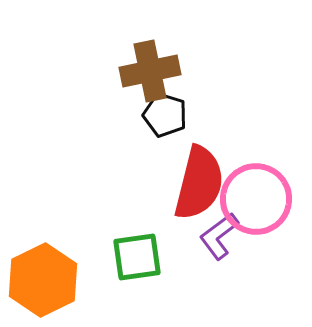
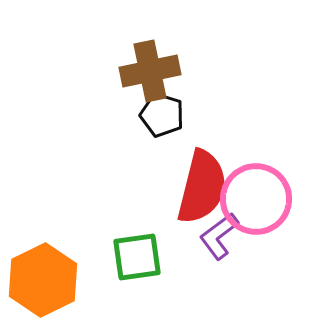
black pentagon: moved 3 px left
red semicircle: moved 3 px right, 4 px down
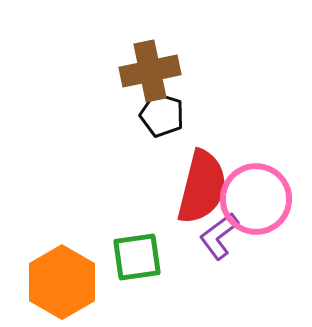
orange hexagon: moved 19 px right, 2 px down; rotated 4 degrees counterclockwise
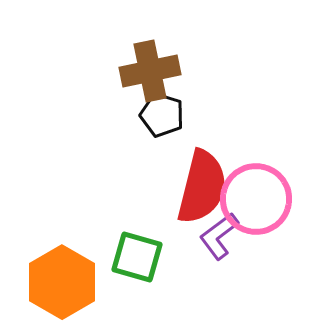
green square: rotated 24 degrees clockwise
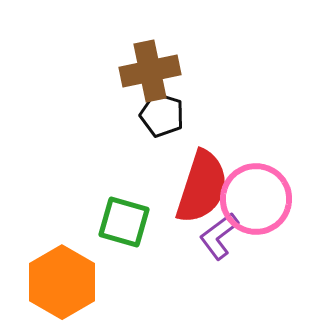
red semicircle: rotated 4 degrees clockwise
green square: moved 13 px left, 35 px up
